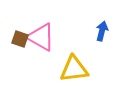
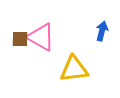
brown square: rotated 18 degrees counterclockwise
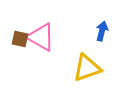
brown square: rotated 12 degrees clockwise
yellow triangle: moved 13 px right, 1 px up; rotated 12 degrees counterclockwise
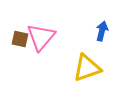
pink triangle: rotated 40 degrees clockwise
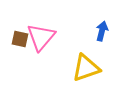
yellow triangle: moved 1 px left
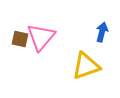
blue arrow: moved 1 px down
yellow triangle: moved 2 px up
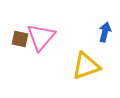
blue arrow: moved 3 px right
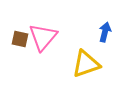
pink triangle: moved 2 px right
yellow triangle: moved 2 px up
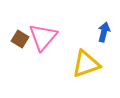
blue arrow: moved 1 px left
brown square: rotated 18 degrees clockwise
